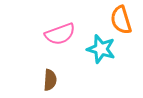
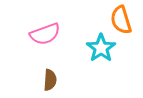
pink semicircle: moved 15 px left
cyan star: moved 1 px up; rotated 20 degrees clockwise
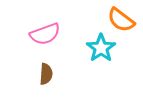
orange semicircle: rotated 36 degrees counterclockwise
brown semicircle: moved 4 px left, 6 px up
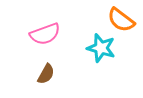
cyan star: rotated 20 degrees counterclockwise
brown semicircle: rotated 25 degrees clockwise
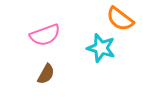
orange semicircle: moved 1 px left, 1 px up
pink semicircle: moved 1 px down
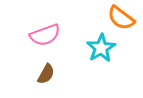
orange semicircle: moved 1 px right, 1 px up
cyan star: rotated 24 degrees clockwise
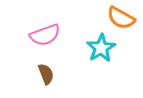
orange semicircle: rotated 8 degrees counterclockwise
brown semicircle: rotated 50 degrees counterclockwise
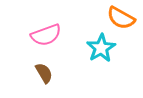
pink semicircle: moved 1 px right
brown semicircle: moved 2 px left, 1 px up; rotated 10 degrees counterclockwise
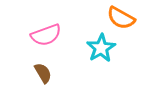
brown semicircle: moved 1 px left
